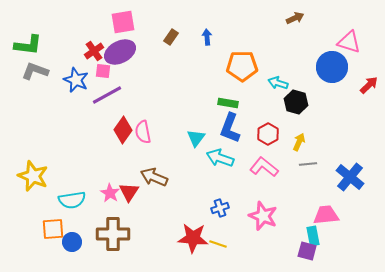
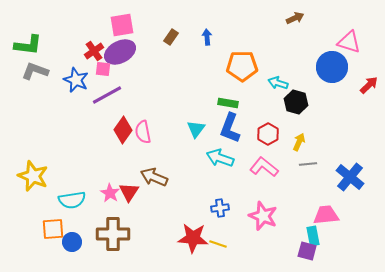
pink square at (123, 22): moved 1 px left, 3 px down
pink square at (103, 71): moved 2 px up
cyan triangle at (196, 138): moved 9 px up
blue cross at (220, 208): rotated 12 degrees clockwise
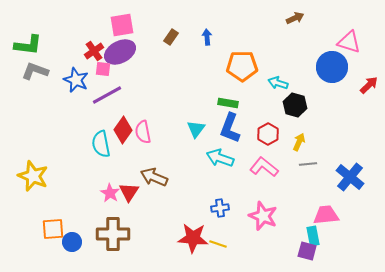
black hexagon at (296, 102): moved 1 px left, 3 px down
cyan semicircle at (72, 200): moved 29 px right, 56 px up; rotated 88 degrees clockwise
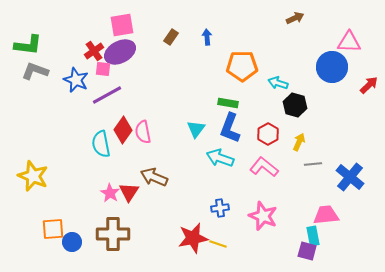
pink triangle at (349, 42): rotated 15 degrees counterclockwise
gray line at (308, 164): moved 5 px right
red star at (193, 238): rotated 16 degrees counterclockwise
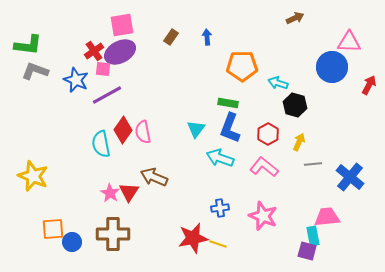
red arrow at (369, 85): rotated 18 degrees counterclockwise
pink trapezoid at (326, 215): moved 1 px right, 2 px down
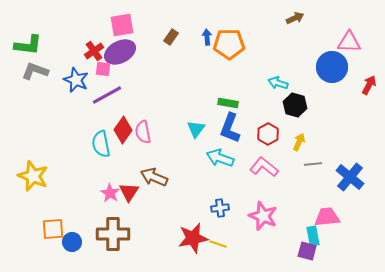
orange pentagon at (242, 66): moved 13 px left, 22 px up
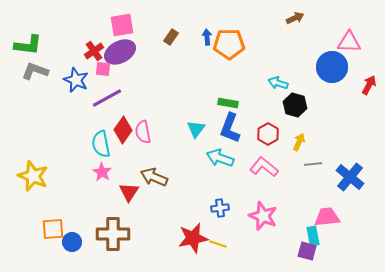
purple line at (107, 95): moved 3 px down
pink star at (110, 193): moved 8 px left, 21 px up
